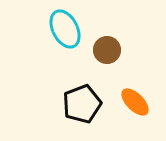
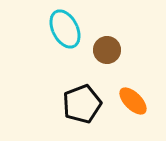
orange ellipse: moved 2 px left, 1 px up
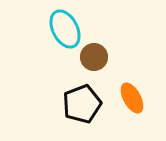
brown circle: moved 13 px left, 7 px down
orange ellipse: moved 1 px left, 3 px up; rotated 16 degrees clockwise
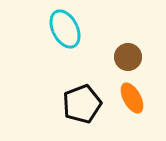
brown circle: moved 34 px right
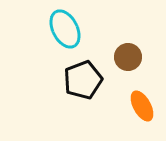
orange ellipse: moved 10 px right, 8 px down
black pentagon: moved 1 px right, 24 px up
